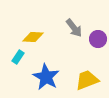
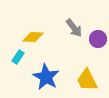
yellow trapezoid: rotated 95 degrees counterclockwise
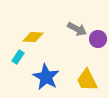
gray arrow: moved 3 px right, 1 px down; rotated 24 degrees counterclockwise
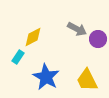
yellow diamond: rotated 30 degrees counterclockwise
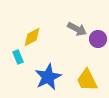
yellow diamond: moved 1 px left
cyan rectangle: rotated 56 degrees counterclockwise
blue star: moved 2 px right; rotated 16 degrees clockwise
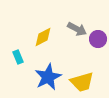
yellow diamond: moved 11 px right
yellow trapezoid: moved 5 px left, 2 px down; rotated 80 degrees counterclockwise
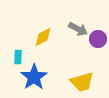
gray arrow: moved 1 px right
cyan rectangle: rotated 24 degrees clockwise
blue star: moved 14 px left; rotated 8 degrees counterclockwise
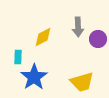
gray arrow: moved 2 px up; rotated 60 degrees clockwise
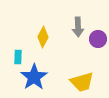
yellow diamond: rotated 35 degrees counterclockwise
